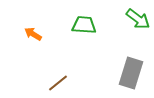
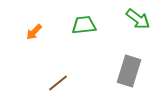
green trapezoid: rotated 10 degrees counterclockwise
orange arrow: moved 1 px right, 2 px up; rotated 78 degrees counterclockwise
gray rectangle: moved 2 px left, 2 px up
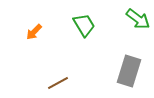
green trapezoid: rotated 65 degrees clockwise
brown line: rotated 10 degrees clockwise
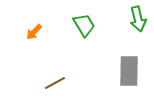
green arrow: rotated 40 degrees clockwise
gray rectangle: rotated 16 degrees counterclockwise
brown line: moved 3 px left
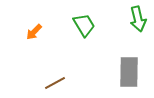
gray rectangle: moved 1 px down
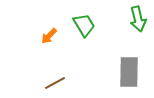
orange arrow: moved 15 px right, 4 px down
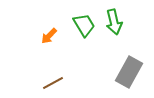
green arrow: moved 24 px left, 3 px down
gray rectangle: rotated 28 degrees clockwise
brown line: moved 2 px left
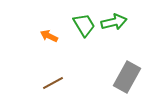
green arrow: rotated 90 degrees counterclockwise
orange arrow: rotated 72 degrees clockwise
gray rectangle: moved 2 px left, 5 px down
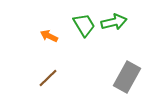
brown line: moved 5 px left, 5 px up; rotated 15 degrees counterclockwise
